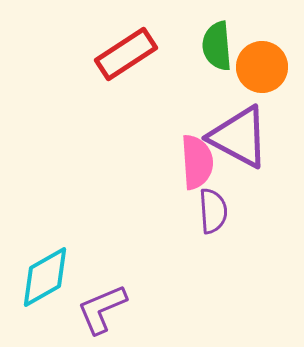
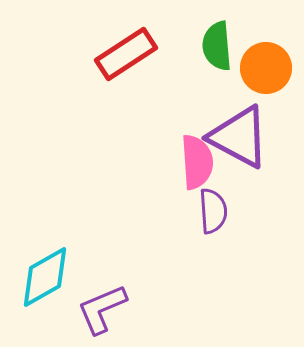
orange circle: moved 4 px right, 1 px down
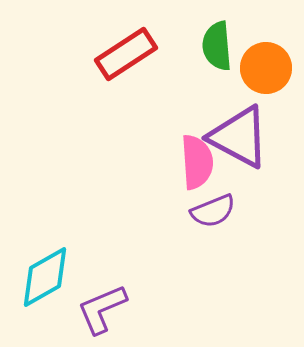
purple semicircle: rotated 72 degrees clockwise
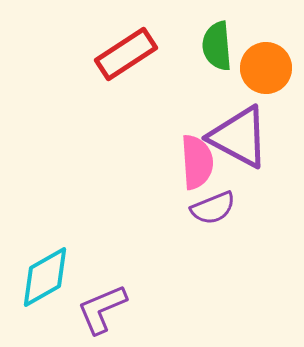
purple semicircle: moved 3 px up
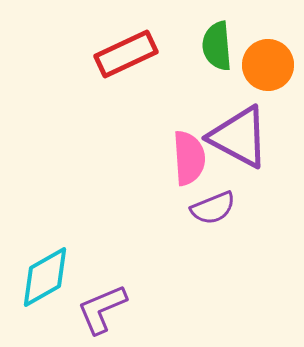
red rectangle: rotated 8 degrees clockwise
orange circle: moved 2 px right, 3 px up
pink semicircle: moved 8 px left, 4 px up
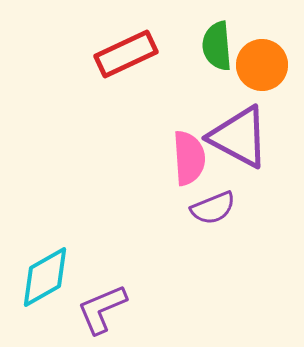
orange circle: moved 6 px left
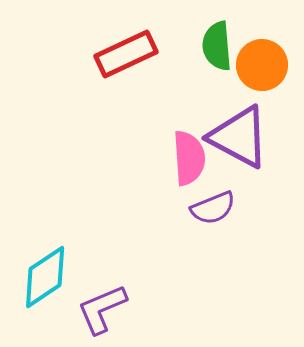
cyan diamond: rotated 4 degrees counterclockwise
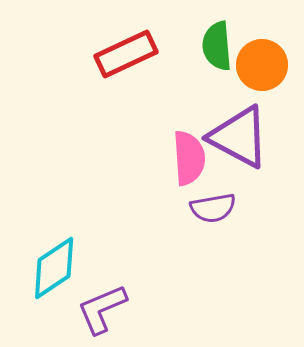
purple semicircle: rotated 12 degrees clockwise
cyan diamond: moved 9 px right, 9 px up
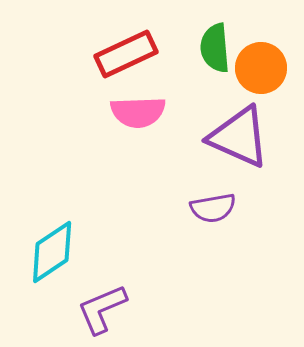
green semicircle: moved 2 px left, 2 px down
orange circle: moved 1 px left, 3 px down
purple triangle: rotated 4 degrees counterclockwise
pink semicircle: moved 51 px left, 46 px up; rotated 92 degrees clockwise
cyan diamond: moved 2 px left, 16 px up
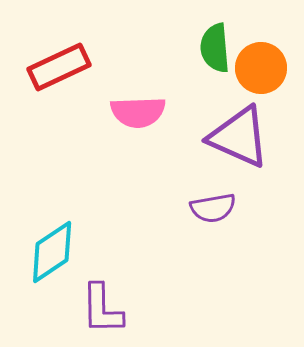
red rectangle: moved 67 px left, 13 px down
purple L-shape: rotated 68 degrees counterclockwise
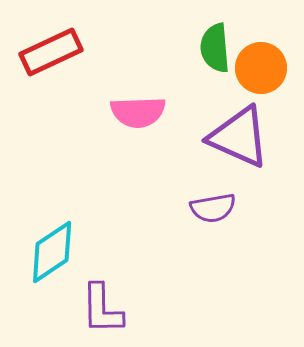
red rectangle: moved 8 px left, 15 px up
